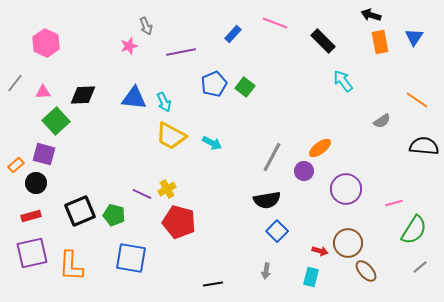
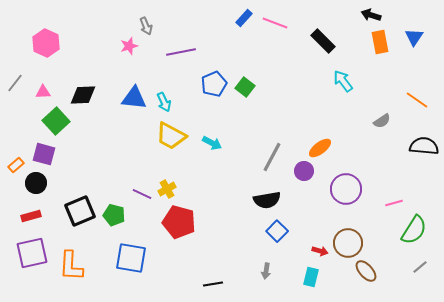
blue rectangle at (233, 34): moved 11 px right, 16 px up
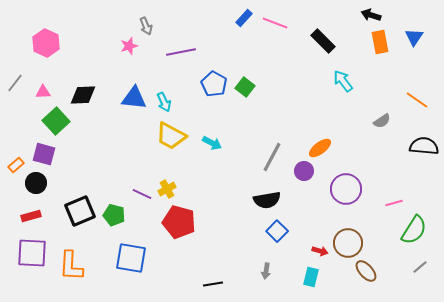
blue pentagon at (214, 84): rotated 20 degrees counterclockwise
purple square at (32, 253): rotated 16 degrees clockwise
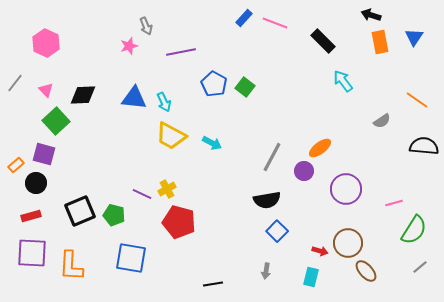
pink triangle at (43, 92): moved 3 px right, 2 px up; rotated 49 degrees clockwise
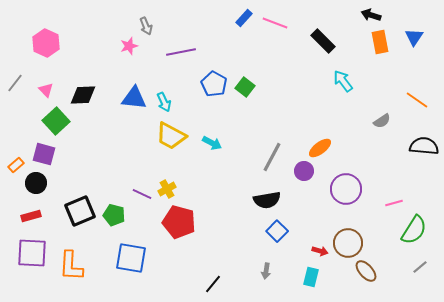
black line at (213, 284): rotated 42 degrees counterclockwise
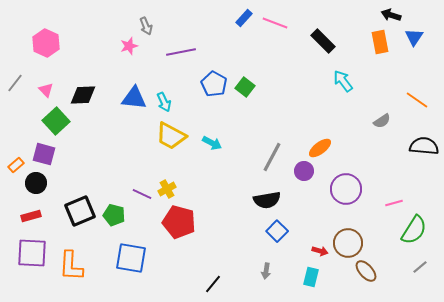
black arrow at (371, 15): moved 20 px right
